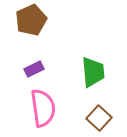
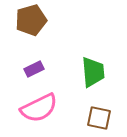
brown pentagon: rotated 8 degrees clockwise
pink semicircle: moved 4 px left; rotated 72 degrees clockwise
brown square: rotated 30 degrees counterclockwise
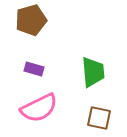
purple rectangle: rotated 42 degrees clockwise
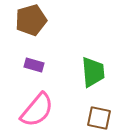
purple rectangle: moved 4 px up
pink semicircle: moved 2 px left, 2 px down; rotated 24 degrees counterclockwise
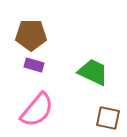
brown pentagon: moved 15 px down; rotated 16 degrees clockwise
green trapezoid: rotated 60 degrees counterclockwise
brown square: moved 9 px right
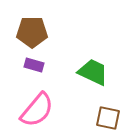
brown pentagon: moved 1 px right, 3 px up
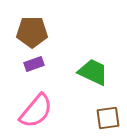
purple rectangle: moved 1 px up; rotated 36 degrees counterclockwise
pink semicircle: moved 1 px left, 1 px down
brown square: rotated 20 degrees counterclockwise
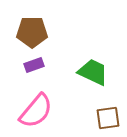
purple rectangle: moved 1 px down
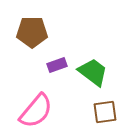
purple rectangle: moved 23 px right
green trapezoid: rotated 12 degrees clockwise
brown square: moved 3 px left, 6 px up
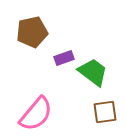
brown pentagon: rotated 12 degrees counterclockwise
purple rectangle: moved 7 px right, 7 px up
pink semicircle: moved 3 px down
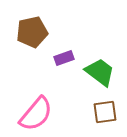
green trapezoid: moved 7 px right
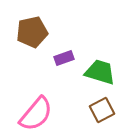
green trapezoid: rotated 20 degrees counterclockwise
brown square: moved 3 px left, 2 px up; rotated 20 degrees counterclockwise
